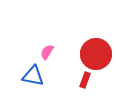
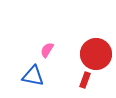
pink semicircle: moved 2 px up
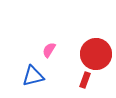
pink semicircle: moved 2 px right
blue triangle: rotated 25 degrees counterclockwise
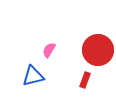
red circle: moved 2 px right, 4 px up
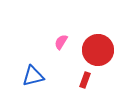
pink semicircle: moved 12 px right, 8 px up
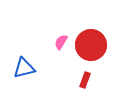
red circle: moved 7 px left, 5 px up
blue triangle: moved 9 px left, 8 px up
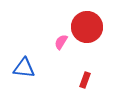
red circle: moved 4 px left, 18 px up
blue triangle: rotated 20 degrees clockwise
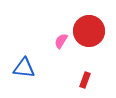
red circle: moved 2 px right, 4 px down
pink semicircle: moved 1 px up
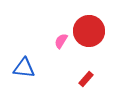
red rectangle: moved 1 px right, 1 px up; rotated 21 degrees clockwise
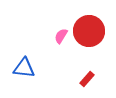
pink semicircle: moved 5 px up
red rectangle: moved 1 px right
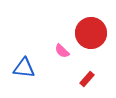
red circle: moved 2 px right, 2 px down
pink semicircle: moved 1 px right, 15 px down; rotated 77 degrees counterclockwise
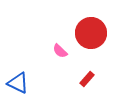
pink semicircle: moved 2 px left
blue triangle: moved 6 px left, 15 px down; rotated 20 degrees clockwise
